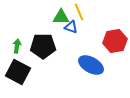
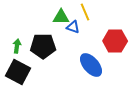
yellow line: moved 6 px right
blue triangle: moved 2 px right
red hexagon: rotated 10 degrees clockwise
blue ellipse: rotated 20 degrees clockwise
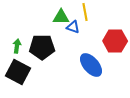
yellow line: rotated 12 degrees clockwise
black pentagon: moved 1 px left, 1 px down
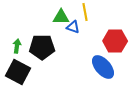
blue ellipse: moved 12 px right, 2 px down
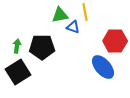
green triangle: moved 1 px left, 2 px up; rotated 12 degrees counterclockwise
black square: rotated 30 degrees clockwise
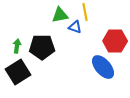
blue triangle: moved 2 px right
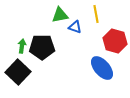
yellow line: moved 11 px right, 2 px down
red hexagon: rotated 15 degrees clockwise
green arrow: moved 5 px right
blue ellipse: moved 1 px left, 1 px down
black square: rotated 15 degrees counterclockwise
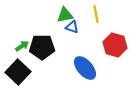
green triangle: moved 5 px right
blue triangle: moved 3 px left
red hexagon: moved 4 px down
green arrow: rotated 48 degrees clockwise
blue ellipse: moved 17 px left
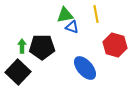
green arrow: rotated 56 degrees counterclockwise
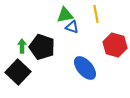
black pentagon: rotated 20 degrees clockwise
